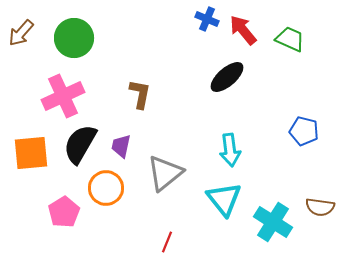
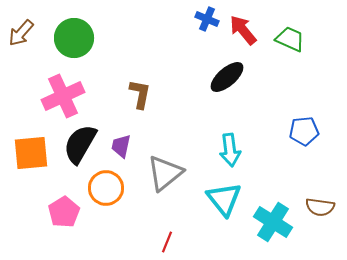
blue pentagon: rotated 20 degrees counterclockwise
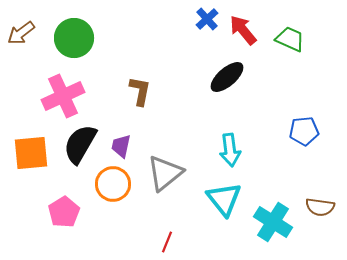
blue cross: rotated 25 degrees clockwise
brown arrow: rotated 12 degrees clockwise
brown L-shape: moved 3 px up
orange circle: moved 7 px right, 4 px up
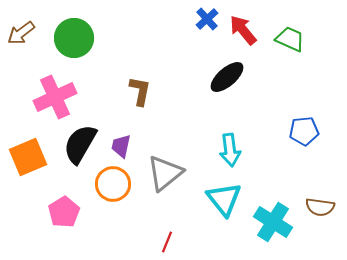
pink cross: moved 8 px left, 1 px down
orange square: moved 3 px left, 4 px down; rotated 18 degrees counterclockwise
